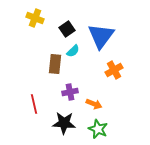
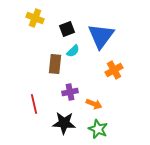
black square: rotated 14 degrees clockwise
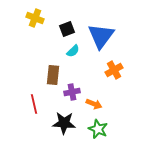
brown rectangle: moved 2 px left, 11 px down
purple cross: moved 2 px right
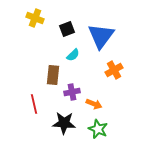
cyan semicircle: moved 4 px down
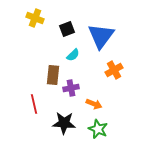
purple cross: moved 1 px left, 4 px up
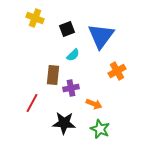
orange cross: moved 3 px right, 1 px down
red line: moved 2 px left, 1 px up; rotated 42 degrees clockwise
green star: moved 2 px right
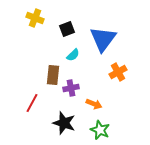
blue triangle: moved 2 px right, 3 px down
orange cross: moved 1 px right, 1 px down
black star: rotated 15 degrees clockwise
green star: moved 1 px down
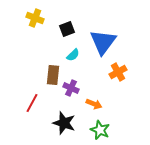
blue triangle: moved 3 px down
purple cross: rotated 35 degrees clockwise
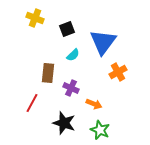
brown rectangle: moved 5 px left, 2 px up
